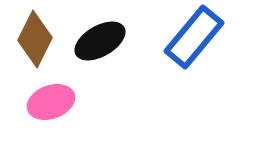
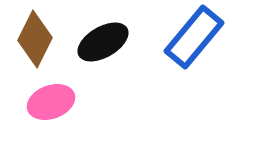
black ellipse: moved 3 px right, 1 px down
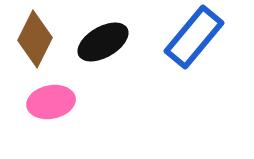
pink ellipse: rotated 9 degrees clockwise
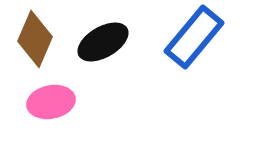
brown diamond: rotated 4 degrees counterclockwise
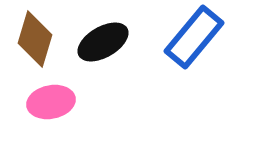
brown diamond: rotated 6 degrees counterclockwise
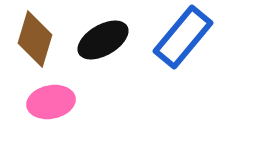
blue rectangle: moved 11 px left
black ellipse: moved 2 px up
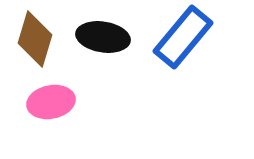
black ellipse: moved 3 px up; rotated 39 degrees clockwise
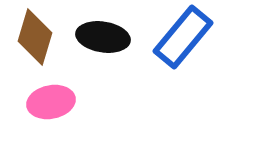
brown diamond: moved 2 px up
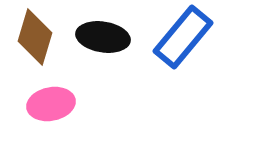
pink ellipse: moved 2 px down
